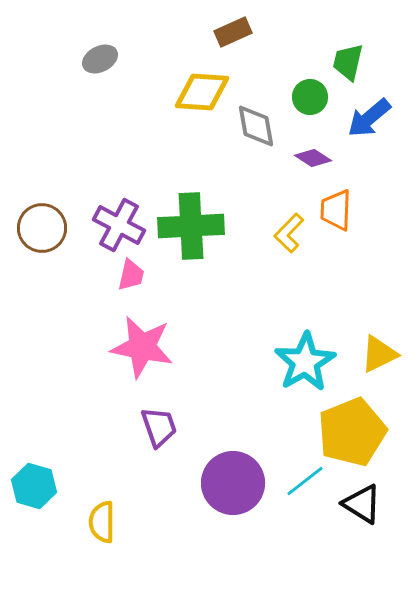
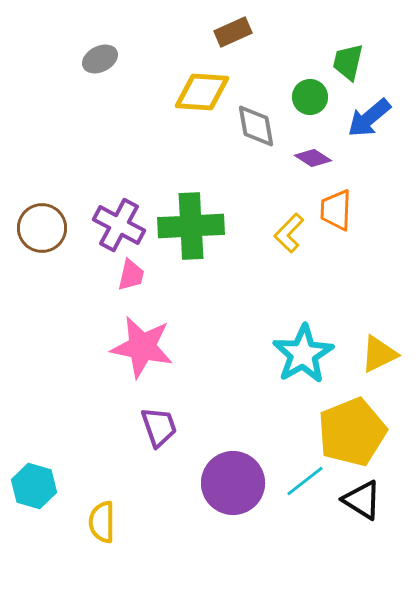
cyan star: moved 2 px left, 8 px up
black triangle: moved 4 px up
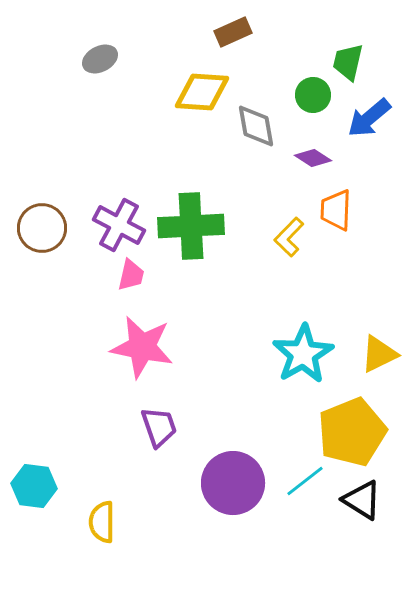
green circle: moved 3 px right, 2 px up
yellow L-shape: moved 4 px down
cyan hexagon: rotated 9 degrees counterclockwise
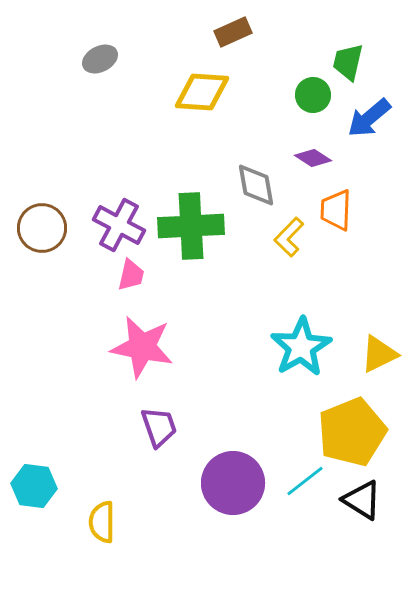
gray diamond: moved 59 px down
cyan star: moved 2 px left, 7 px up
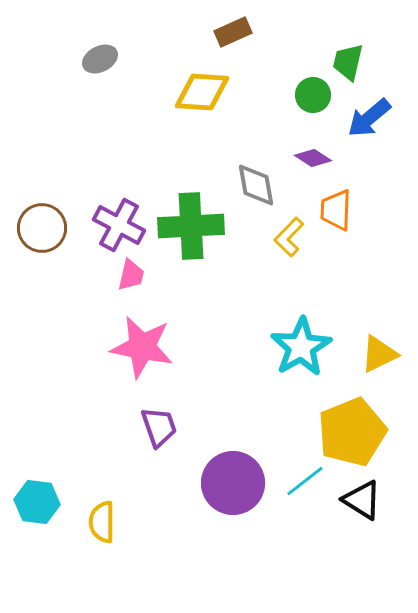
cyan hexagon: moved 3 px right, 16 px down
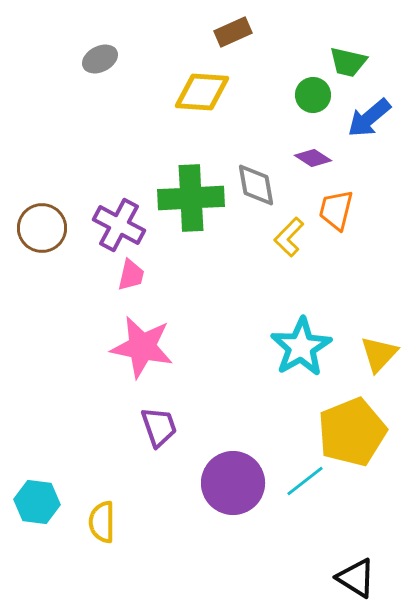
green trapezoid: rotated 90 degrees counterclockwise
orange trapezoid: rotated 12 degrees clockwise
green cross: moved 28 px up
yellow triangle: rotated 21 degrees counterclockwise
black triangle: moved 6 px left, 78 px down
